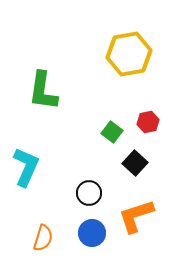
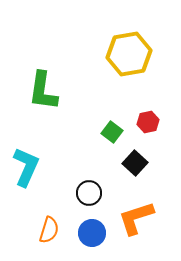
orange L-shape: moved 2 px down
orange semicircle: moved 6 px right, 8 px up
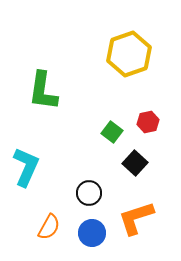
yellow hexagon: rotated 9 degrees counterclockwise
orange semicircle: moved 3 px up; rotated 12 degrees clockwise
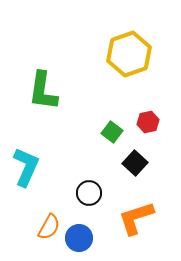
blue circle: moved 13 px left, 5 px down
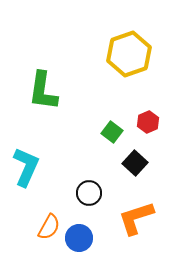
red hexagon: rotated 10 degrees counterclockwise
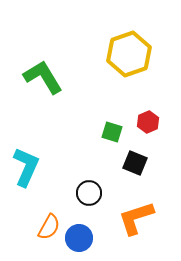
green L-shape: moved 14 px up; rotated 141 degrees clockwise
green square: rotated 20 degrees counterclockwise
black square: rotated 20 degrees counterclockwise
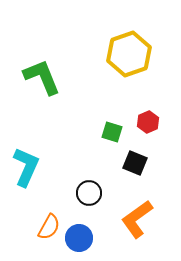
green L-shape: moved 1 px left; rotated 9 degrees clockwise
orange L-shape: moved 1 px right, 1 px down; rotated 18 degrees counterclockwise
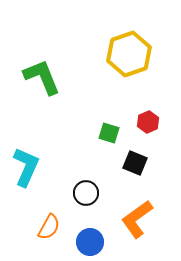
green square: moved 3 px left, 1 px down
black circle: moved 3 px left
blue circle: moved 11 px right, 4 px down
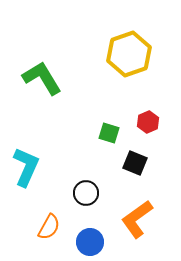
green L-shape: moved 1 px down; rotated 9 degrees counterclockwise
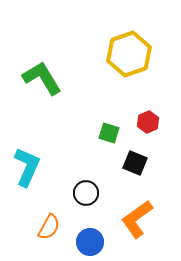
cyan L-shape: moved 1 px right
